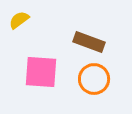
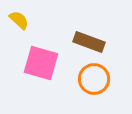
yellow semicircle: rotated 80 degrees clockwise
pink square: moved 9 px up; rotated 12 degrees clockwise
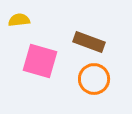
yellow semicircle: rotated 50 degrees counterclockwise
pink square: moved 1 px left, 2 px up
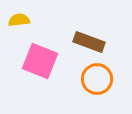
pink square: rotated 6 degrees clockwise
orange circle: moved 3 px right
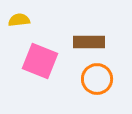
brown rectangle: rotated 20 degrees counterclockwise
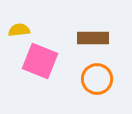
yellow semicircle: moved 10 px down
brown rectangle: moved 4 px right, 4 px up
